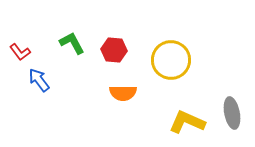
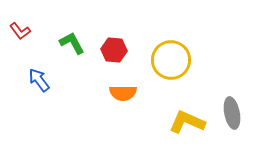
red L-shape: moved 21 px up
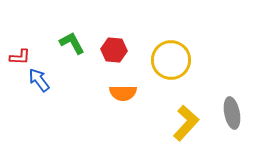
red L-shape: moved 26 px down; rotated 50 degrees counterclockwise
yellow L-shape: moved 1 px left, 1 px down; rotated 108 degrees clockwise
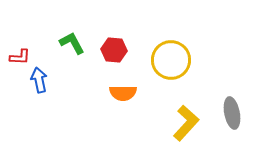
blue arrow: rotated 25 degrees clockwise
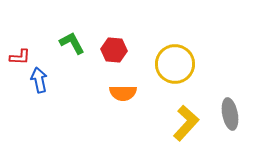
yellow circle: moved 4 px right, 4 px down
gray ellipse: moved 2 px left, 1 px down
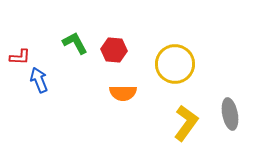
green L-shape: moved 3 px right
blue arrow: rotated 10 degrees counterclockwise
yellow L-shape: rotated 6 degrees counterclockwise
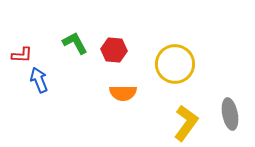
red L-shape: moved 2 px right, 2 px up
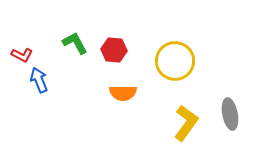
red L-shape: rotated 25 degrees clockwise
yellow circle: moved 3 px up
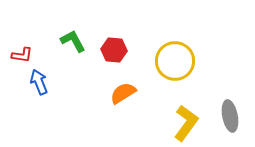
green L-shape: moved 2 px left, 2 px up
red L-shape: rotated 20 degrees counterclockwise
blue arrow: moved 2 px down
orange semicircle: rotated 148 degrees clockwise
gray ellipse: moved 2 px down
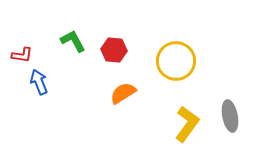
yellow circle: moved 1 px right
yellow L-shape: moved 1 px right, 1 px down
